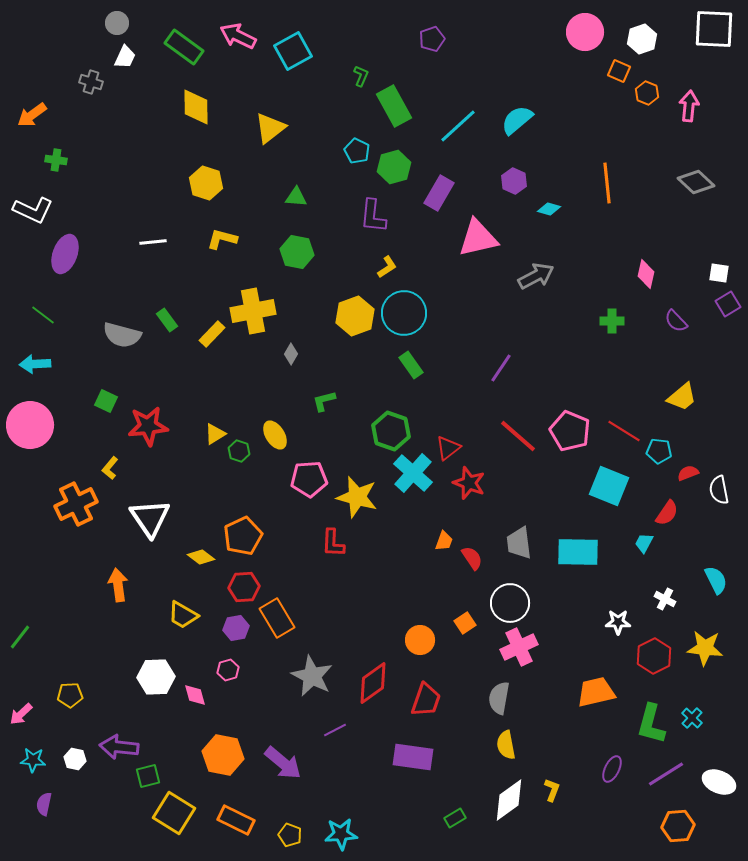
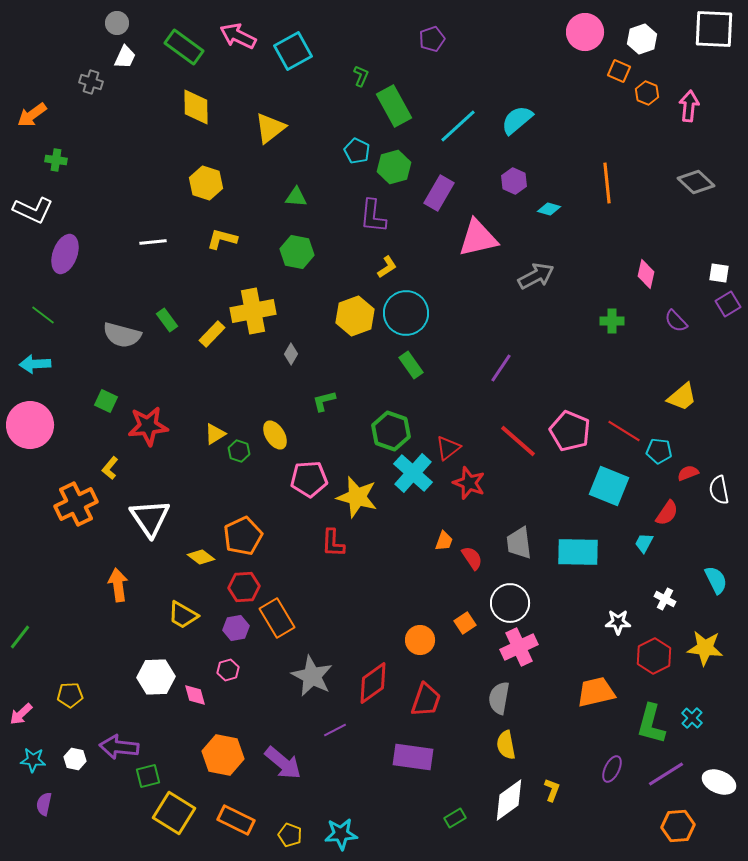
cyan circle at (404, 313): moved 2 px right
red line at (518, 436): moved 5 px down
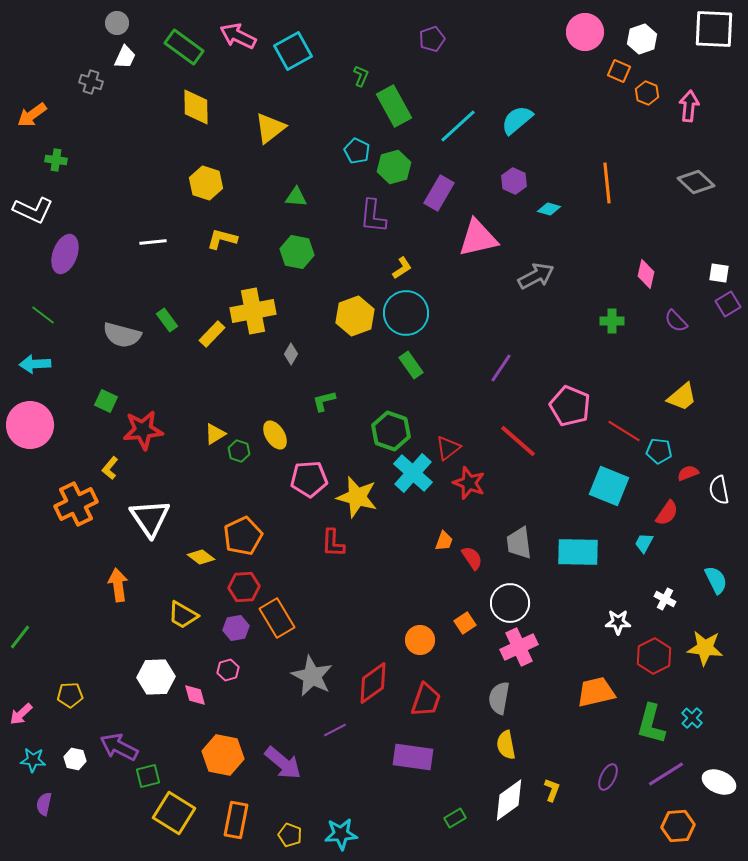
yellow L-shape at (387, 267): moved 15 px right, 1 px down
red star at (148, 426): moved 5 px left, 4 px down
pink pentagon at (570, 431): moved 25 px up
purple arrow at (119, 747): rotated 21 degrees clockwise
purple ellipse at (612, 769): moved 4 px left, 8 px down
orange rectangle at (236, 820): rotated 75 degrees clockwise
